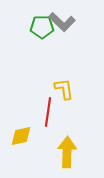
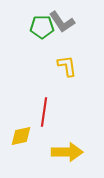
gray L-shape: rotated 12 degrees clockwise
yellow L-shape: moved 3 px right, 23 px up
red line: moved 4 px left
yellow arrow: rotated 88 degrees clockwise
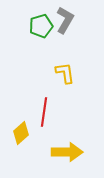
gray L-shape: moved 3 px right, 2 px up; rotated 116 degrees counterclockwise
green pentagon: moved 1 px left, 1 px up; rotated 15 degrees counterclockwise
yellow L-shape: moved 2 px left, 7 px down
yellow diamond: moved 3 px up; rotated 30 degrees counterclockwise
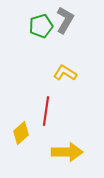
yellow L-shape: rotated 50 degrees counterclockwise
red line: moved 2 px right, 1 px up
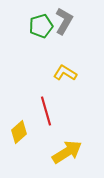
gray L-shape: moved 1 px left, 1 px down
red line: rotated 24 degrees counterclockwise
yellow diamond: moved 2 px left, 1 px up
yellow arrow: rotated 32 degrees counterclockwise
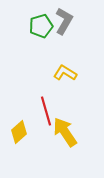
yellow arrow: moved 2 px left, 20 px up; rotated 92 degrees counterclockwise
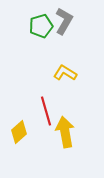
yellow arrow: rotated 24 degrees clockwise
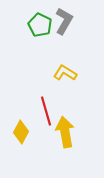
green pentagon: moved 1 px left, 1 px up; rotated 30 degrees counterclockwise
yellow diamond: moved 2 px right; rotated 20 degrees counterclockwise
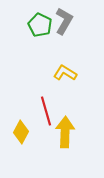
yellow arrow: rotated 12 degrees clockwise
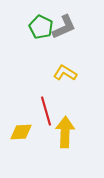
gray L-shape: moved 6 px down; rotated 36 degrees clockwise
green pentagon: moved 1 px right, 2 px down
yellow diamond: rotated 60 degrees clockwise
